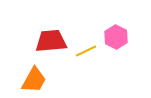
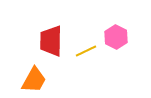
red trapezoid: rotated 84 degrees counterclockwise
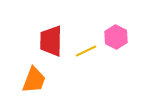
orange trapezoid: rotated 8 degrees counterclockwise
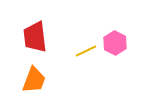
pink hexagon: moved 1 px left, 6 px down
red trapezoid: moved 16 px left, 4 px up; rotated 8 degrees counterclockwise
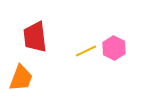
pink hexagon: moved 1 px left, 5 px down
orange trapezoid: moved 13 px left, 2 px up
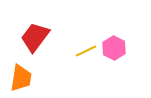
red trapezoid: rotated 44 degrees clockwise
orange trapezoid: rotated 12 degrees counterclockwise
